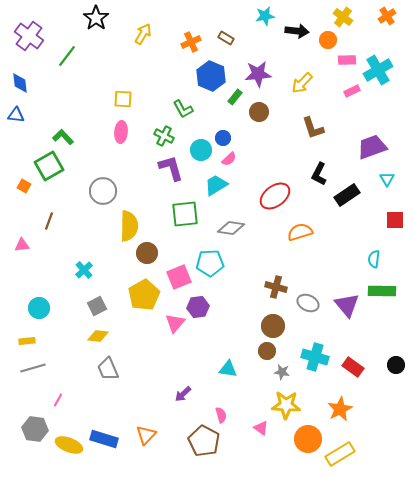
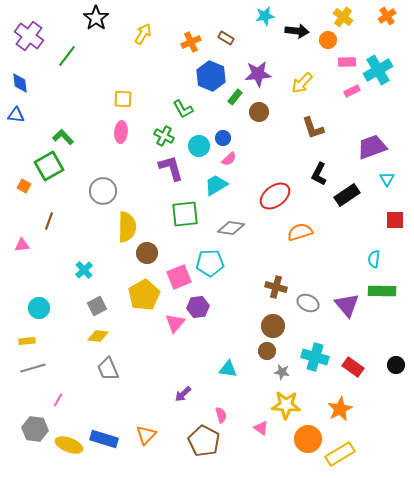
pink rectangle at (347, 60): moved 2 px down
cyan circle at (201, 150): moved 2 px left, 4 px up
yellow semicircle at (129, 226): moved 2 px left, 1 px down
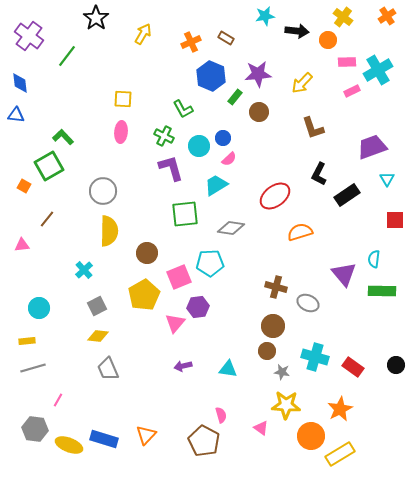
brown line at (49, 221): moved 2 px left, 2 px up; rotated 18 degrees clockwise
yellow semicircle at (127, 227): moved 18 px left, 4 px down
purple triangle at (347, 305): moved 3 px left, 31 px up
purple arrow at (183, 394): moved 28 px up; rotated 30 degrees clockwise
orange circle at (308, 439): moved 3 px right, 3 px up
